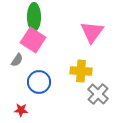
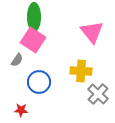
pink triangle: rotated 15 degrees counterclockwise
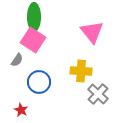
red star: rotated 24 degrees clockwise
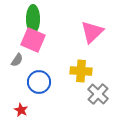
green ellipse: moved 1 px left, 2 px down
pink triangle: rotated 25 degrees clockwise
pink square: rotated 10 degrees counterclockwise
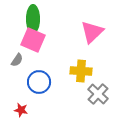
red star: rotated 16 degrees counterclockwise
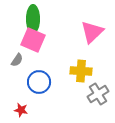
gray cross: rotated 15 degrees clockwise
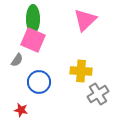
pink triangle: moved 7 px left, 12 px up
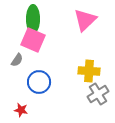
yellow cross: moved 8 px right
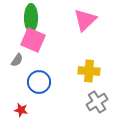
green ellipse: moved 2 px left, 1 px up
gray cross: moved 1 px left, 8 px down
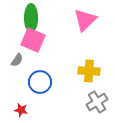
blue circle: moved 1 px right
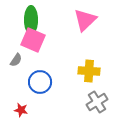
green ellipse: moved 2 px down
gray semicircle: moved 1 px left
